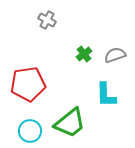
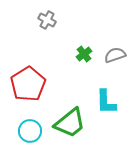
red pentagon: rotated 24 degrees counterclockwise
cyan L-shape: moved 7 px down
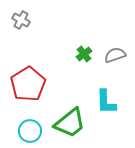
gray cross: moved 26 px left
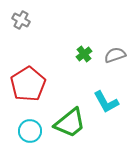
cyan L-shape: rotated 28 degrees counterclockwise
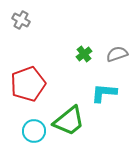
gray semicircle: moved 2 px right, 1 px up
red pentagon: rotated 12 degrees clockwise
cyan L-shape: moved 2 px left, 9 px up; rotated 124 degrees clockwise
green trapezoid: moved 1 px left, 2 px up
cyan circle: moved 4 px right
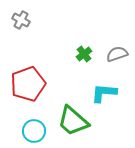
green trapezoid: moved 4 px right; rotated 80 degrees clockwise
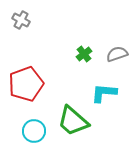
red pentagon: moved 2 px left
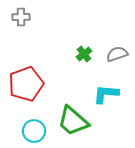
gray cross: moved 3 px up; rotated 30 degrees counterclockwise
cyan L-shape: moved 2 px right, 1 px down
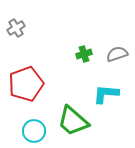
gray cross: moved 5 px left, 11 px down; rotated 30 degrees counterclockwise
green cross: rotated 21 degrees clockwise
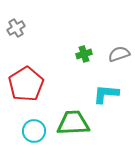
gray semicircle: moved 2 px right
red pentagon: rotated 12 degrees counterclockwise
green trapezoid: moved 2 px down; rotated 136 degrees clockwise
